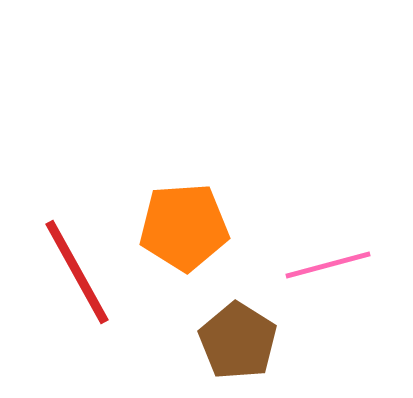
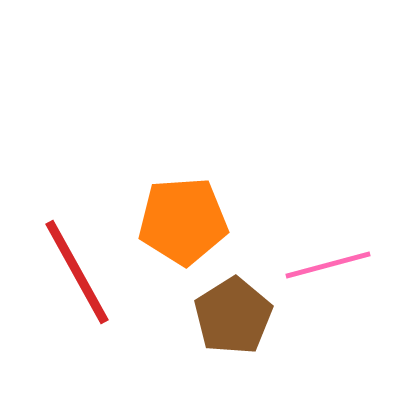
orange pentagon: moved 1 px left, 6 px up
brown pentagon: moved 5 px left, 25 px up; rotated 8 degrees clockwise
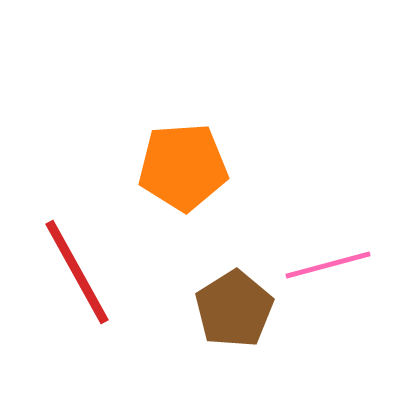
orange pentagon: moved 54 px up
brown pentagon: moved 1 px right, 7 px up
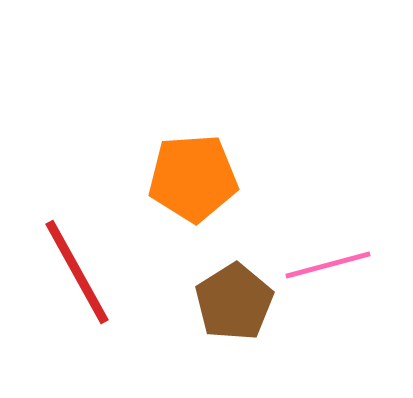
orange pentagon: moved 10 px right, 11 px down
brown pentagon: moved 7 px up
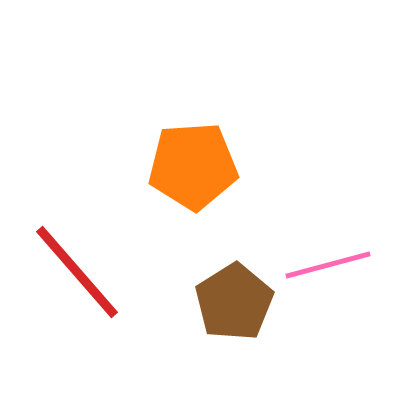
orange pentagon: moved 12 px up
red line: rotated 12 degrees counterclockwise
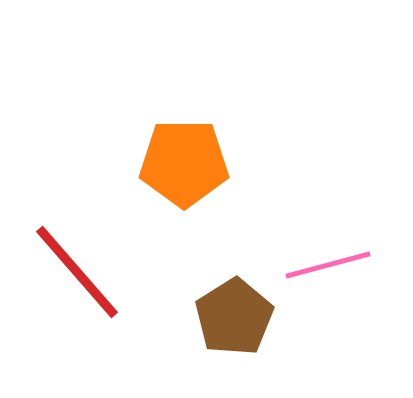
orange pentagon: moved 9 px left, 3 px up; rotated 4 degrees clockwise
brown pentagon: moved 15 px down
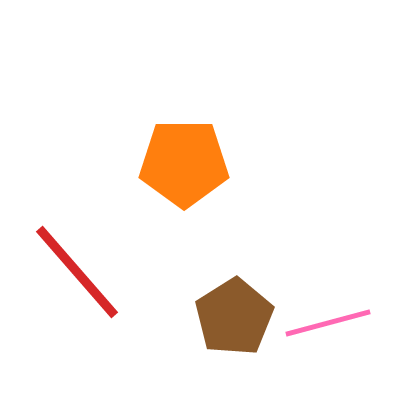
pink line: moved 58 px down
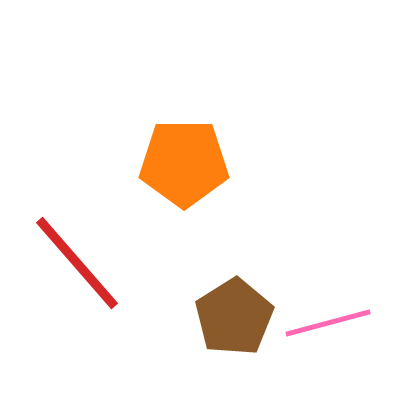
red line: moved 9 px up
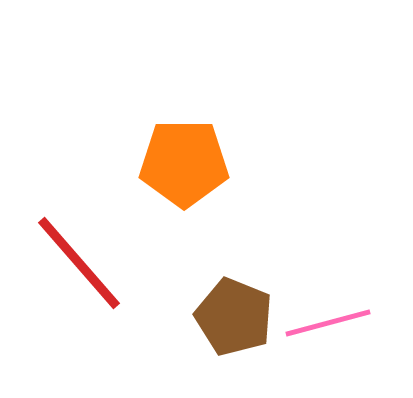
red line: moved 2 px right
brown pentagon: rotated 18 degrees counterclockwise
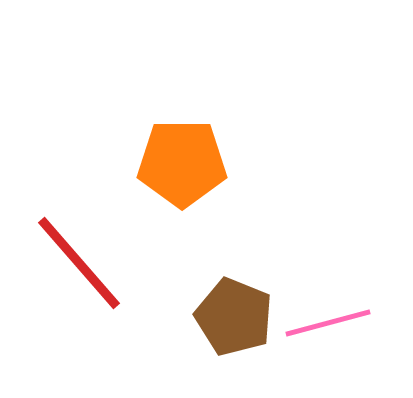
orange pentagon: moved 2 px left
